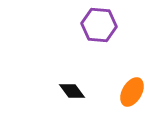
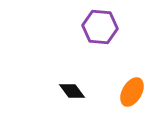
purple hexagon: moved 1 px right, 2 px down
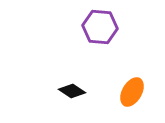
black diamond: rotated 20 degrees counterclockwise
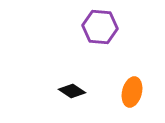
orange ellipse: rotated 16 degrees counterclockwise
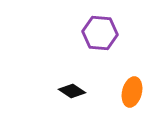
purple hexagon: moved 6 px down
